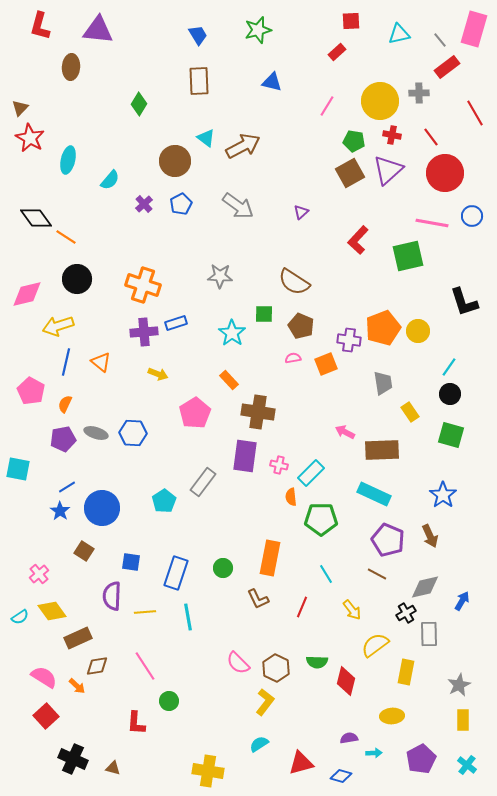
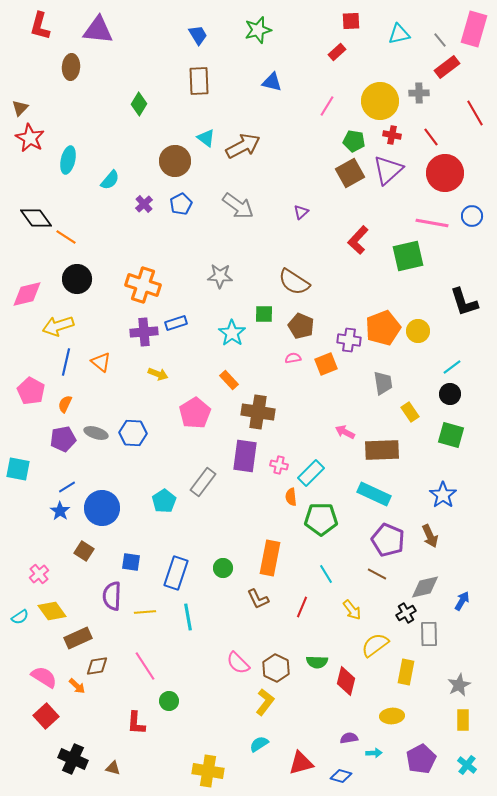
cyan line at (449, 367): moved 3 px right; rotated 18 degrees clockwise
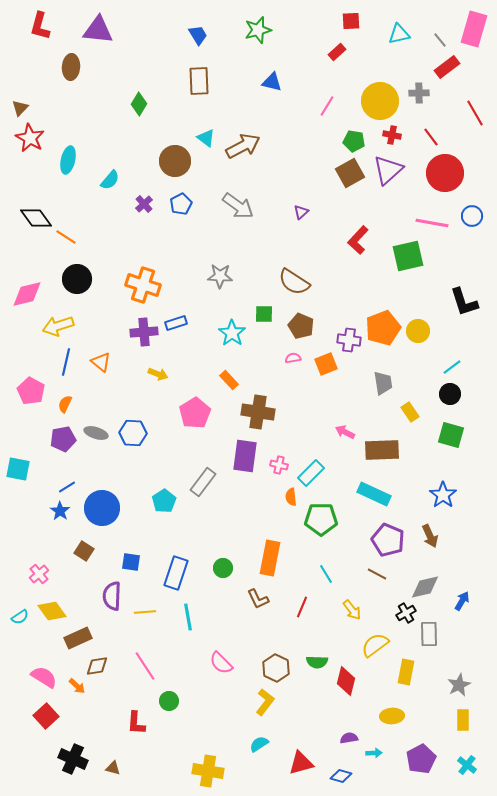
pink semicircle at (238, 663): moved 17 px left
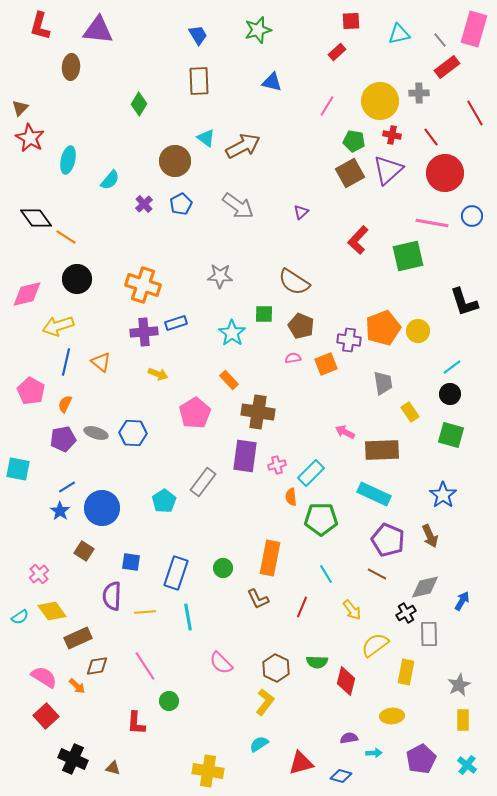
pink cross at (279, 465): moved 2 px left; rotated 30 degrees counterclockwise
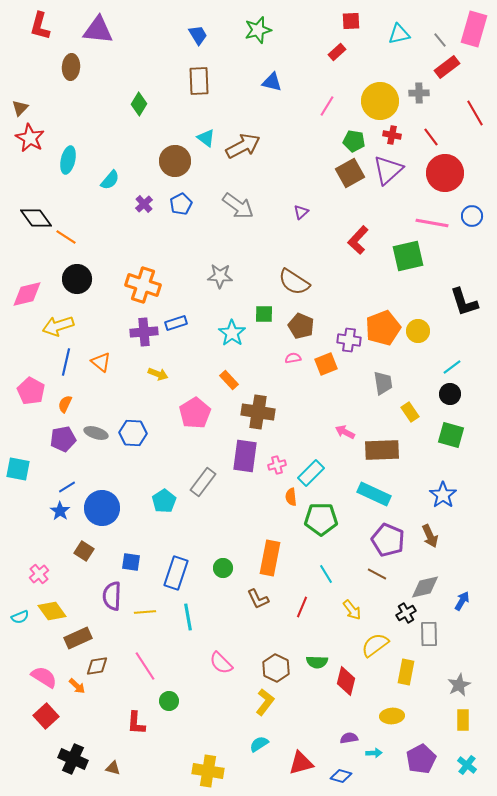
cyan semicircle at (20, 617): rotated 12 degrees clockwise
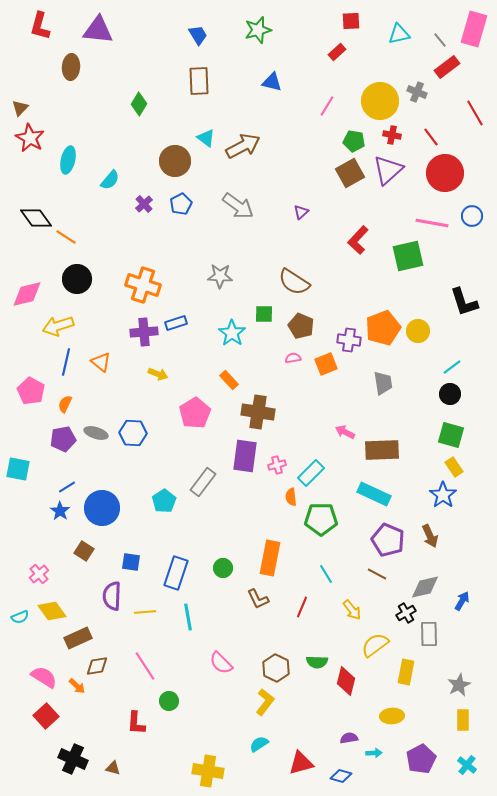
gray cross at (419, 93): moved 2 px left, 1 px up; rotated 24 degrees clockwise
yellow rectangle at (410, 412): moved 44 px right, 55 px down
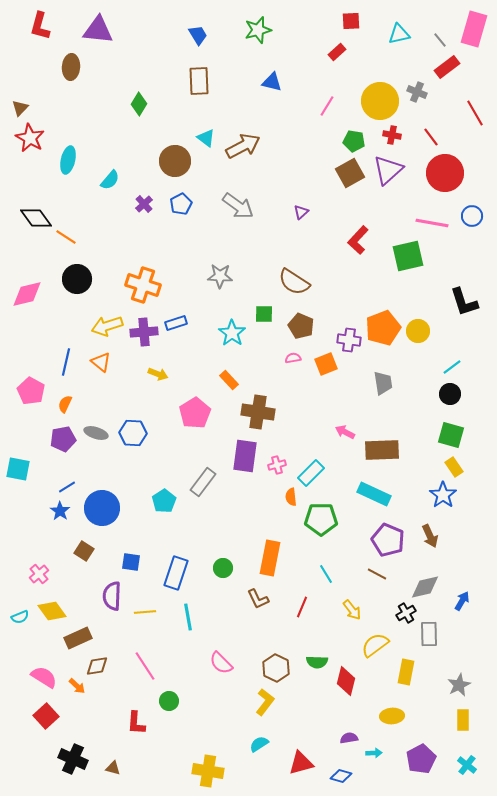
yellow arrow at (58, 326): moved 49 px right
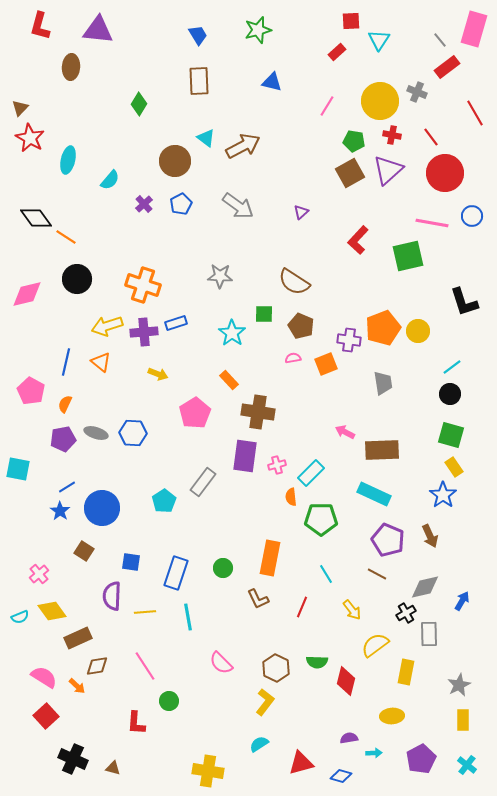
cyan triangle at (399, 34): moved 20 px left, 6 px down; rotated 45 degrees counterclockwise
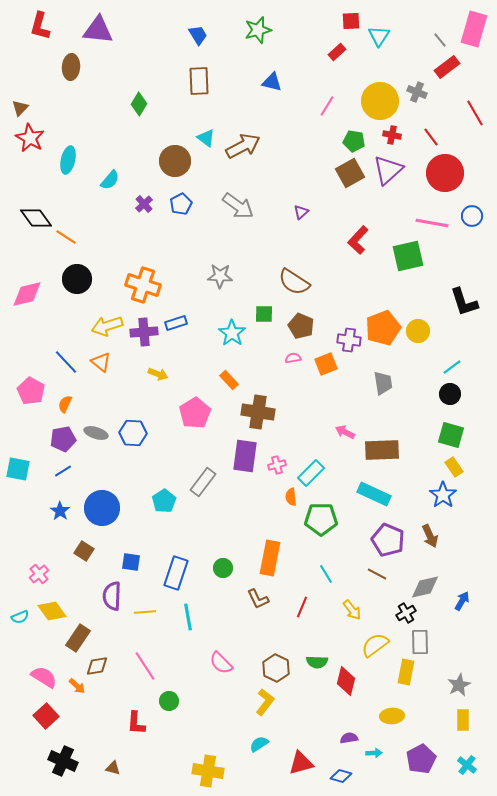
cyan triangle at (379, 40): moved 4 px up
blue line at (66, 362): rotated 56 degrees counterclockwise
blue line at (67, 487): moved 4 px left, 16 px up
gray rectangle at (429, 634): moved 9 px left, 8 px down
brown rectangle at (78, 638): rotated 32 degrees counterclockwise
black cross at (73, 759): moved 10 px left, 2 px down
